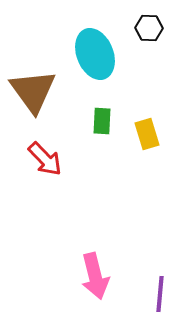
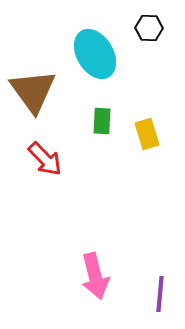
cyan ellipse: rotated 9 degrees counterclockwise
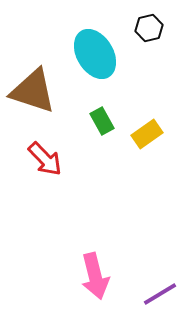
black hexagon: rotated 16 degrees counterclockwise
brown triangle: rotated 36 degrees counterclockwise
green rectangle: rotated 32 degrees counterclockwise
yellow rectangle: rotated 72 degrees clockwise
purple line: rotated 54 degrees clockwise
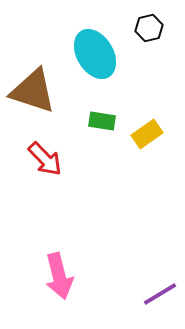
green rectangle: rotated 52 degrees counterclockwise
pink arrow: moved 36 px left
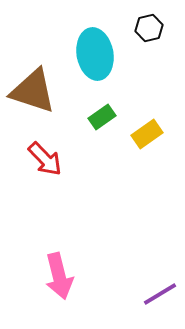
cyan ellipse: rotated 21 degrees clockwise
green rectangle: moved 4 px up; rotated 44 degrees counterclockwise
